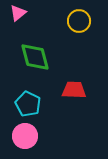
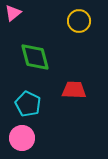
pink triangle: moved 5 px left
pink circle: moved 3 px left, 2 px down
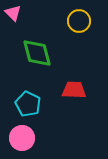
pink triangle: rotated 36 degrees counterclockwise
green diamond: moved 2 px right, 4 px up
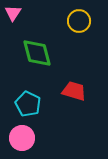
pink triangle: rotated 18 degrees clockwise
red trapezoid: moved 1 px down; rotated 15 degrees clockwise
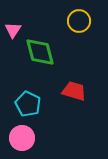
pink triangle: moved 17 px down
green diamond: moved 3 px right, 1 px up
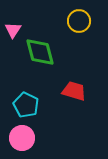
cyan pentagon: moved 2 px left, 1 px down
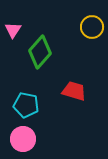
yellow circle: moved 13 px right, 6 px down
green diamond: rotated 56 degrees clockwise
cyan pentagon: rotated 15 degrees counterclockwise
pink circle: moved 1 px right, 1 px down
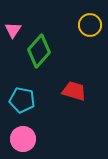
yellow circle: moved 2 px left, 2 px up
green diamond: moved 1 px left, 1 px up
cyan pentagon: moved 4 px left, 5 px up
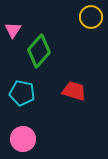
yellow circle: moved 1 px right, 8 px up
cyan pentagon: moved 7 px up
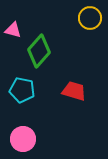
yellow circle: moved 1 px left, 1 px down
pink triangle: rotated 48 degrees counterclockwise
cyan pentagon: moved 3 px up
